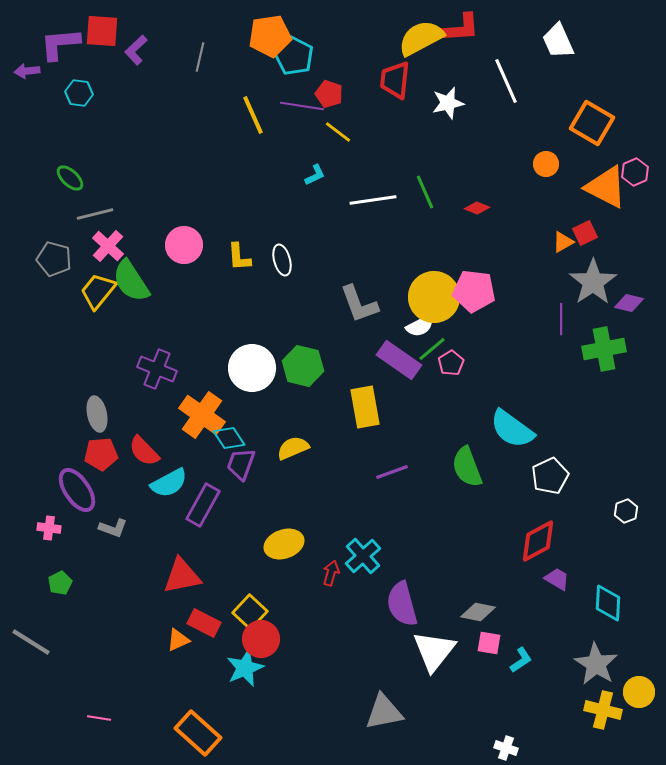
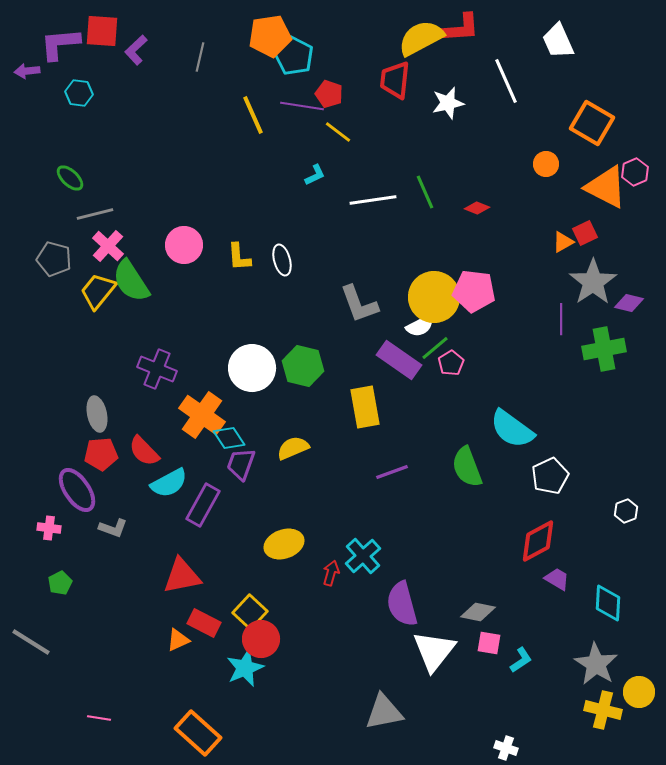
green line at (432, 349): moved 3 px right, 1 px up
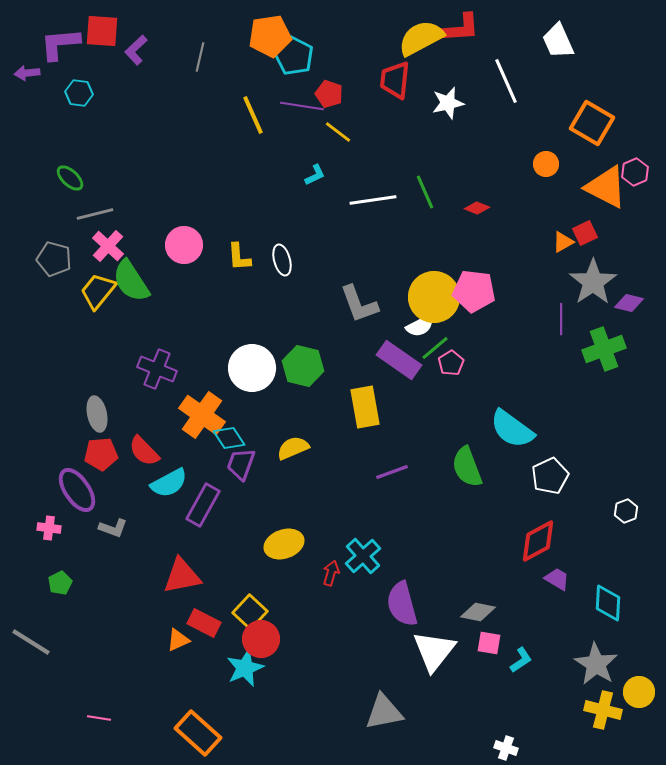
purple arrow at (27, 71): moved 2 px down
green cross at (604, 349): rotated 9 degrees counterclockwise
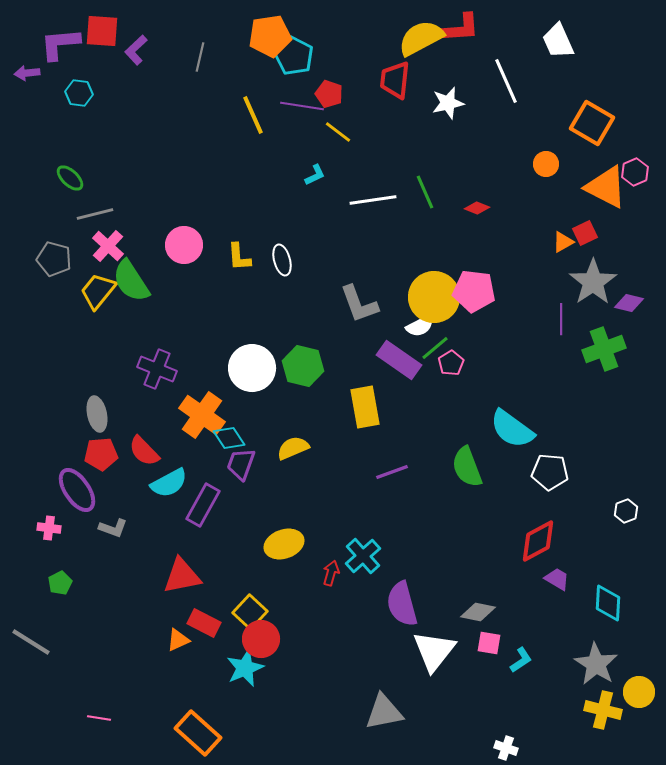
white pentagon at (550, 476): moved 4 px up; rotated 30 degrees clockwise
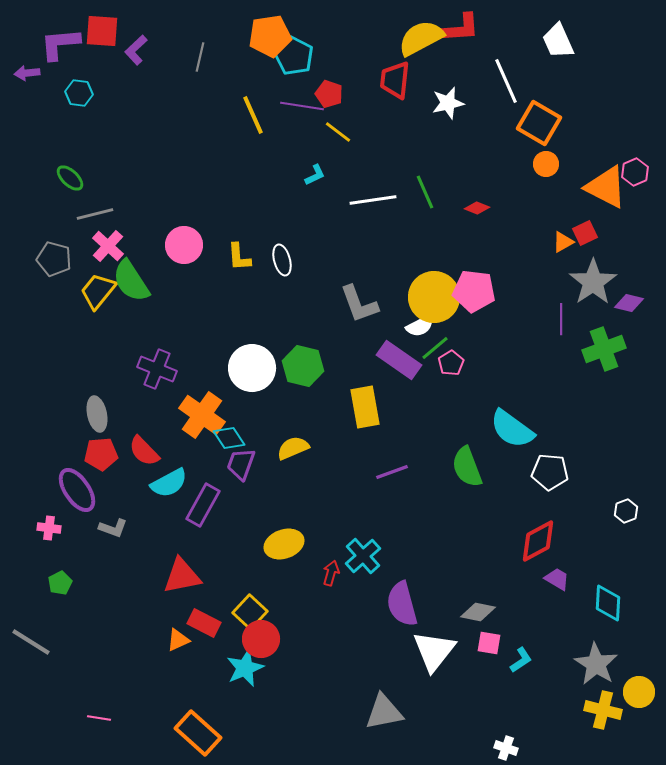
orange square at (592, 123): moved 53 px left
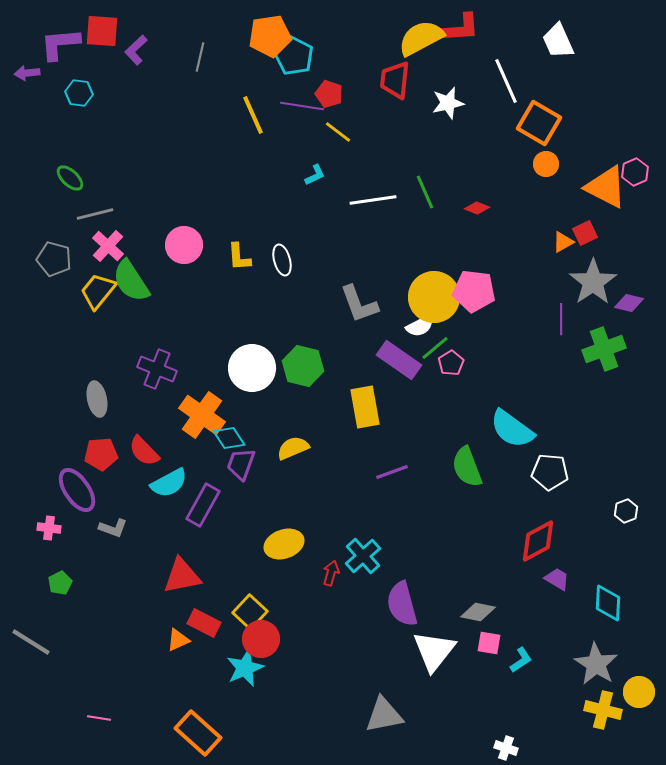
gray ellipse at (97, 414): moved 15 px up
gray triangle at (384, 712): moved 3 px down
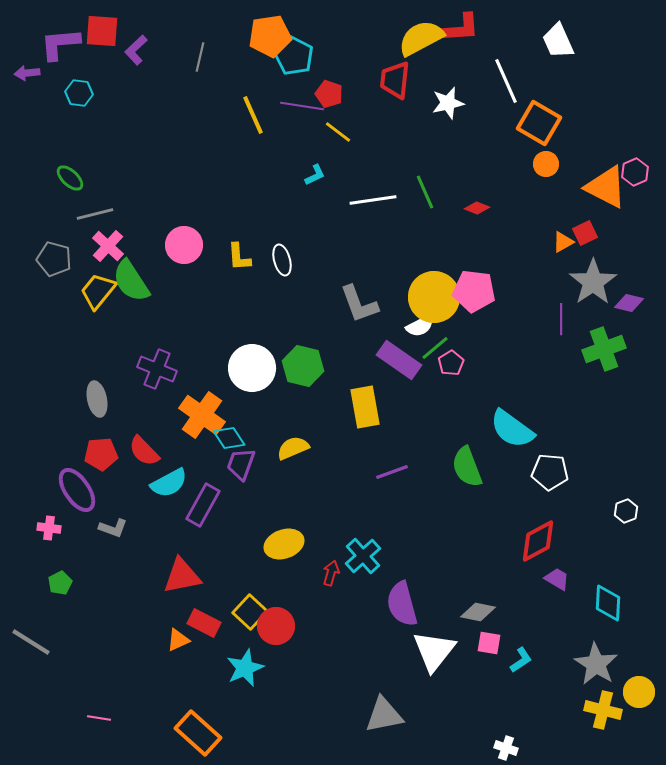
red circle at (261, 639): moved 15 px right, 13 px up
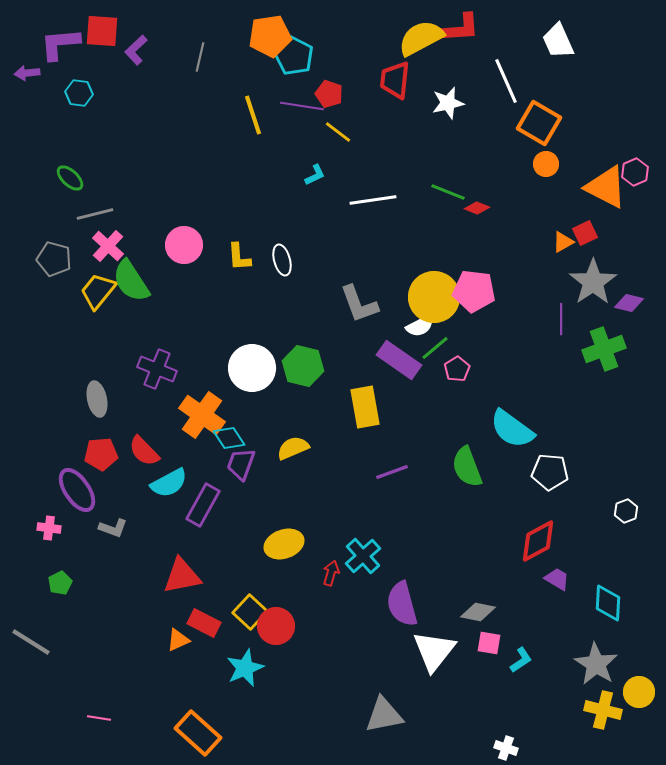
yellow line at (253, 115): rotated 6 degrees clockwise
green line at (425, 192): moved 23 px right; rotated 44 degrees counterclockwise
pink pentagon at (451, 363): moved 6 px right, 6 px down
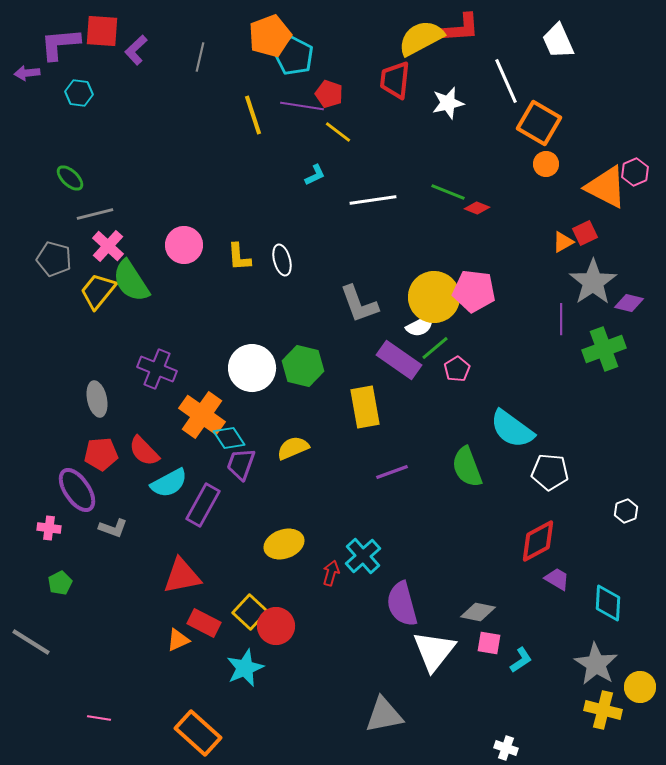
orange pentagon at (270, 36): rotated 12 degrees counterclockwise
yellow circle at (639, 692): moved 1 px right, 5 px up
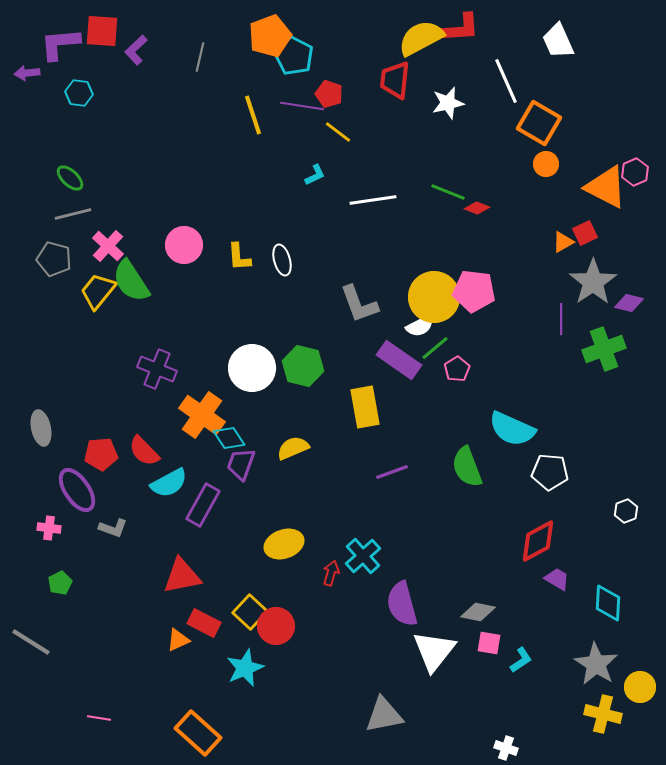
gray line at (95, 214): moved 22 px left
gray ellipse at (97, 399): moved 56 px left, 29 px down
cyan semicircle at (512, 429): rotated 12 degrees counterclockwise
yellow cross at (603, 710): moved 4 px down
